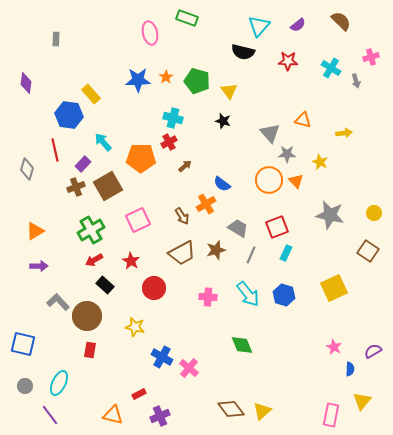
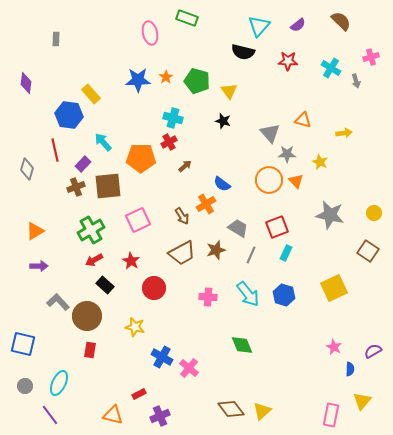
brown square at (108, 186): rotated 24 degrees clockwise
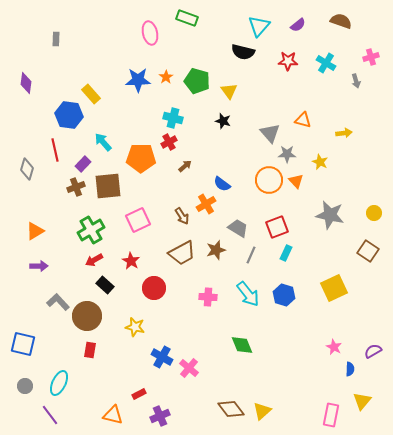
brown semicircle at (341, 21): rotated 25 degrees counterclockwise
cyan cross at (331, 68): moved 5 px left, 5 px up
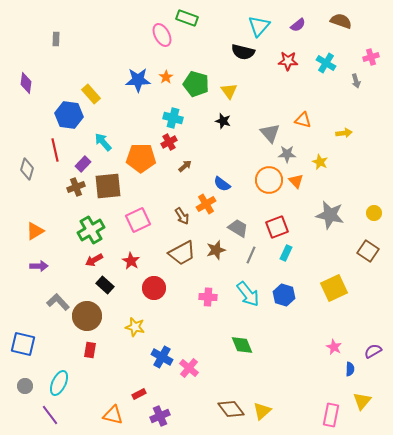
pink ellipse at (150, 33): moved 12 px right, 2 px down; rotated 15 degrees counterclockwise
green pentagon at (197, 81): moved 1 px left, 3 px down
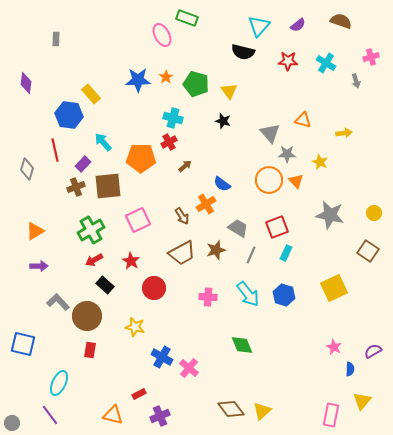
gray circle at (25, 386): moved 13 px left, 37 px down
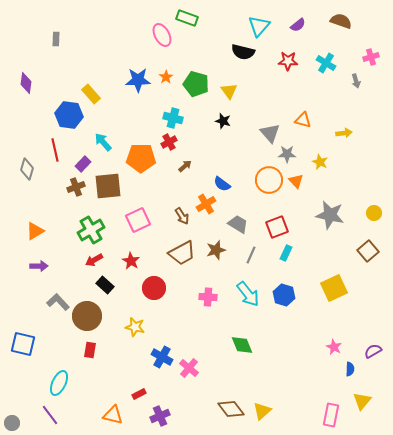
gray trapezoid at (238, 228): moved 4 px up
brown square at (368, 251): rotated 15 degrees clockwise
